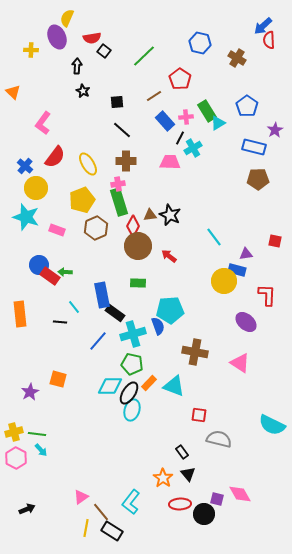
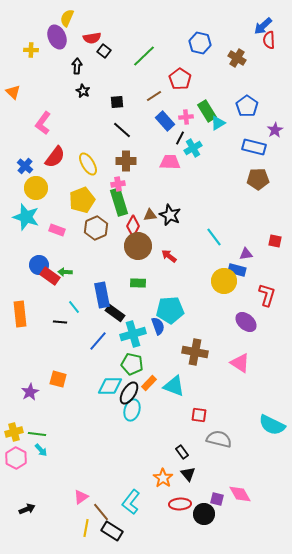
red L-shape at (267, 295): rotated 15 degrees clockwise
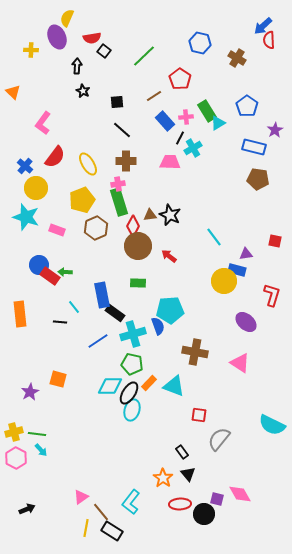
brown pentagon at (258, 179): rotated 10 degrees clockwise
red L-shape at (267, 295): moved 5 px right
blue line at (98, 341): rotated 15 degrees clockwise
gray semicircle at (219, 439): rotated 65 degrees counterclockwise
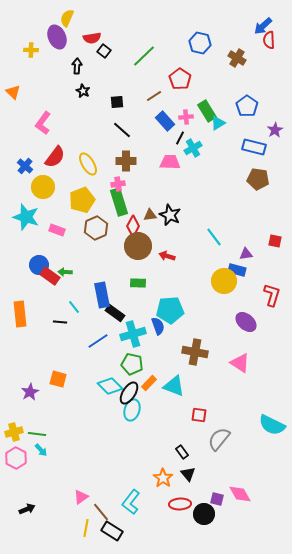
yellow circle at (36, 188): moved 7 px right, 1 px up
red arrow at (169, 256): moved 2 px left; rotated 21 degrees counterclockwise
cyan diamond at (110, 386): rotated 45 degrees clockwise
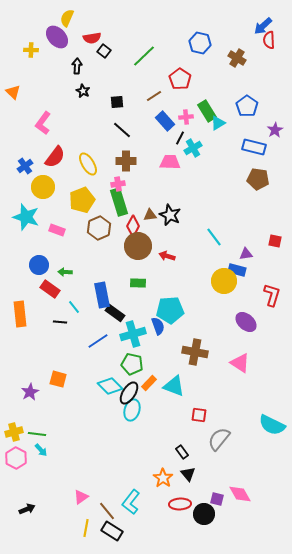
purple ellipse at (57, 37): rotated 20 degrees counterclockwise
blue cross at (25, 166): rotated 14 degrees clockwise
brown hexagon at (96, 228): moved 3 px right
red rectangle at (50, 276): moved 13 px down
brown line at (101, 512): moved 6 px right, 1 px up
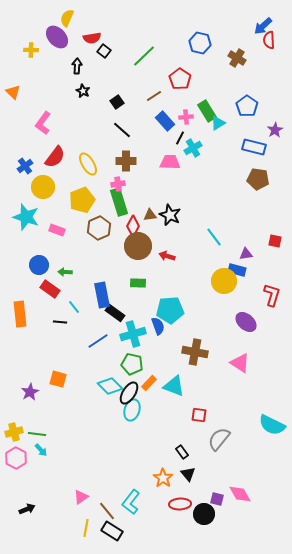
black square at (117, 102): rotated 32 degrees counterclockwise
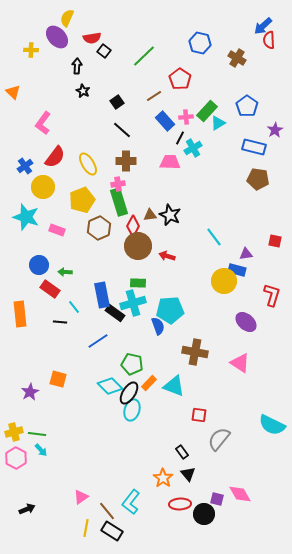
green rectangle at (207, 111): rotated 75 degrees clockwise
cyan cross at (133, 334): moved 31 px up
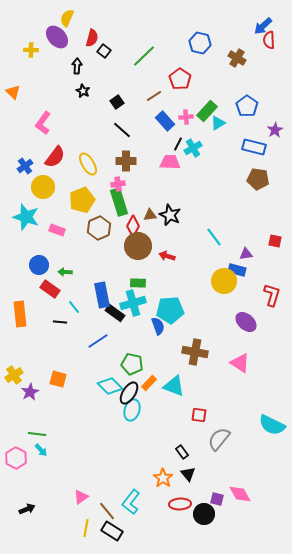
red semicircle at (92, 38): rotated 66 degrees counterclockwise
black line at (180, 138): moved 2 px left, 6 px down
yellow cross at (14, 432): moved 57 px up; rotated 18 degrees counterclockwise
